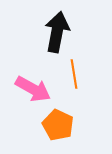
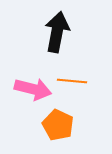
orange line: moved 2 px left, 7 px down; rotated 76 degrees counterclockwise
pink arrow: rotated 15 degrees counterclockwise
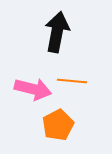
orange pentagon: rotated 20 degrees clockwise
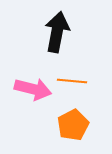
orange pentagon: moved 15 px right
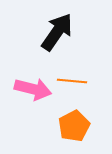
black arrow: rotated 24 degrees clockwise
orange pentagon: moved 1 px right, 1 px down
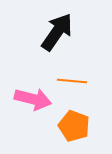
pink arrow: moved 10 px down
orange pentagon: rotated 24 degrees counterclockwise
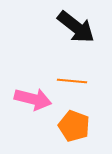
black arrow: moved 19 px right, 5 px up; rotated 93 degrees clockwise
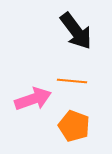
black arrow: moved 4 px down; rotated 15 degrees clockwise
pink arrow: rotated 33 degrees counterclockwise
